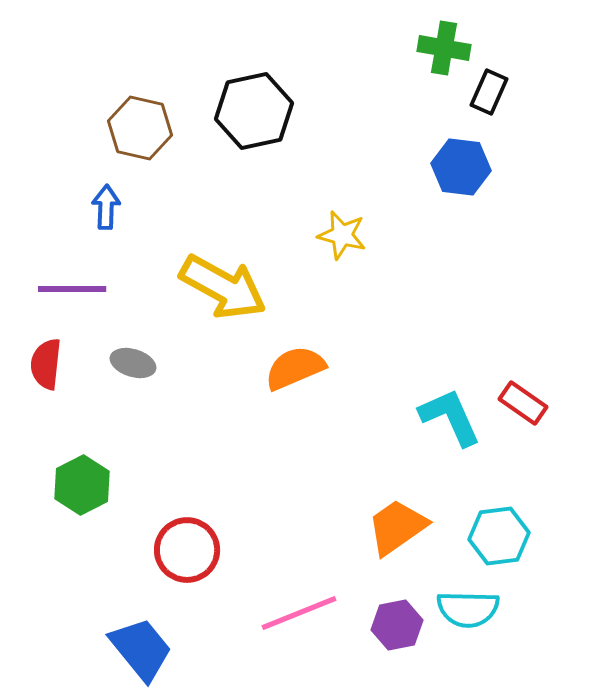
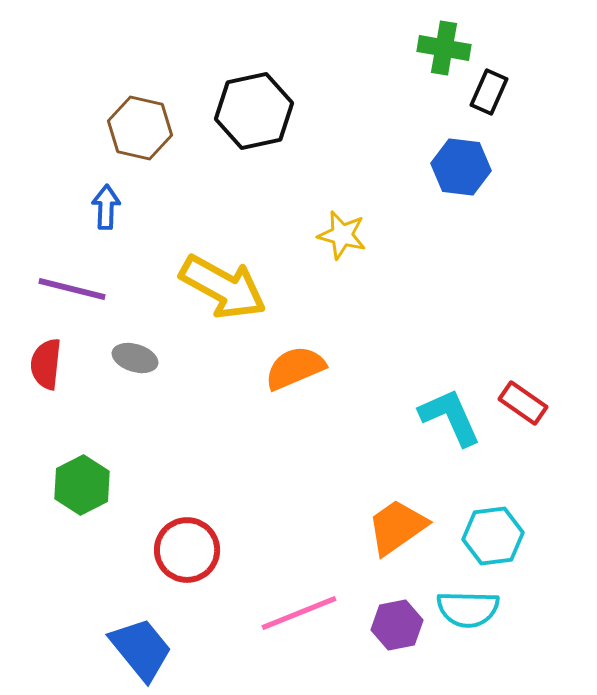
purple line: rotated 14 degrees clockwise
gray ellipse: moved 2 px right, 5 px up
cyan hexagon: moved 6 px left
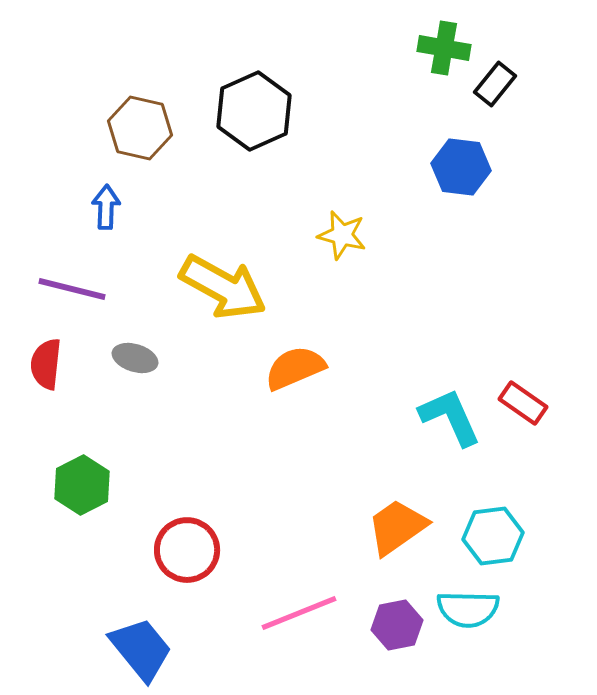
black rectangle: moved 6 px right, 8 px up; rotated 15 degrees clockwise
black hexagon: rotated 12 degrees counterclockwise
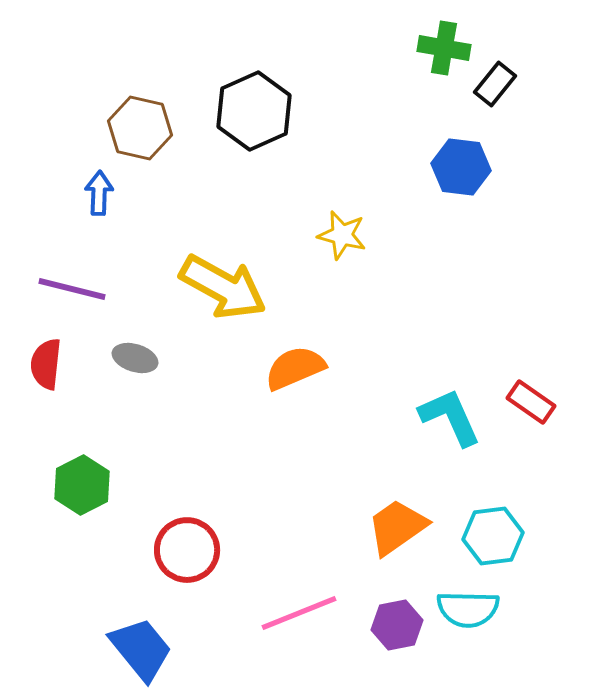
blue arrow: moved 7 px left, 14 px up
red rectangle: moved 8 px right, 1 px up
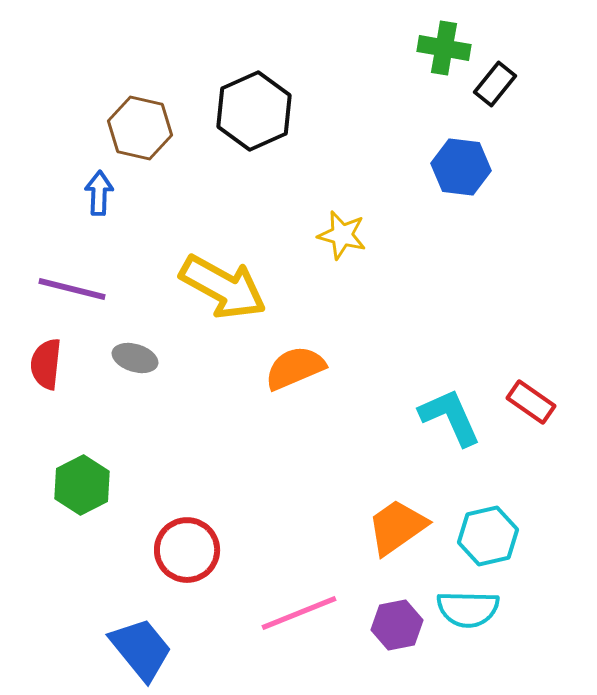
cyan hexagon: moved 5 px left; rotated 6 degrees counterclockwise
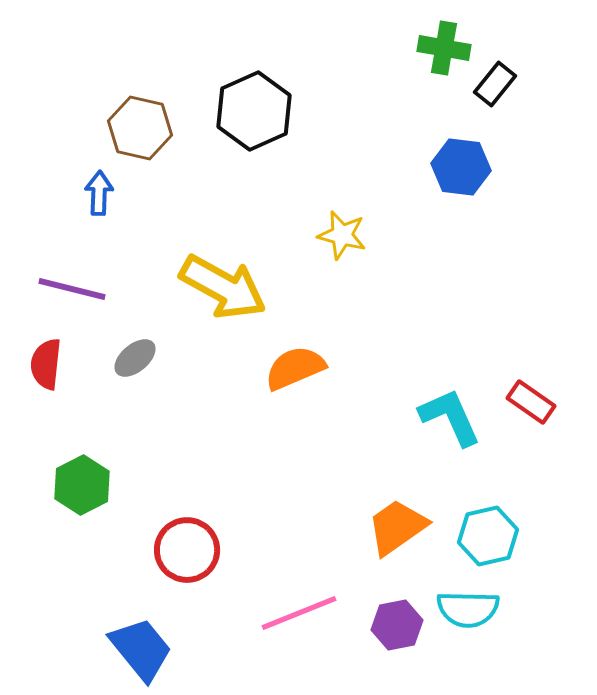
gray ellipse: rotated 57 degrees counterclockwise
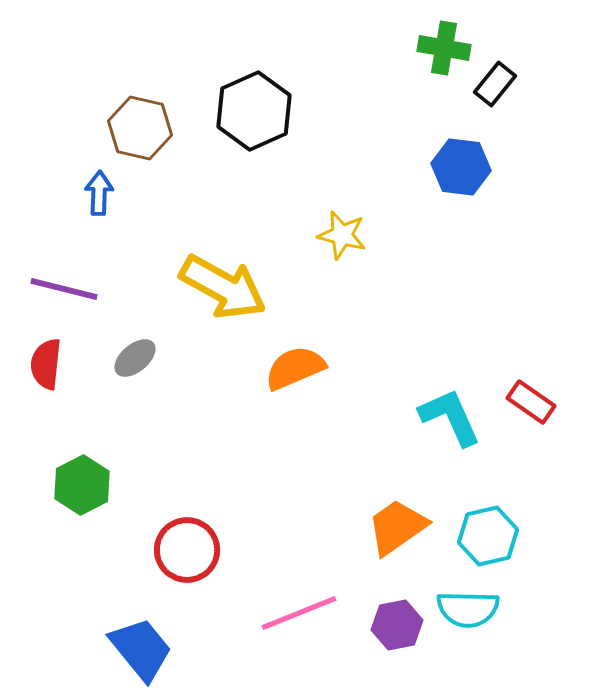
purple line: moved 8 px left
